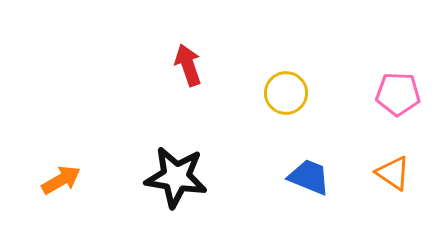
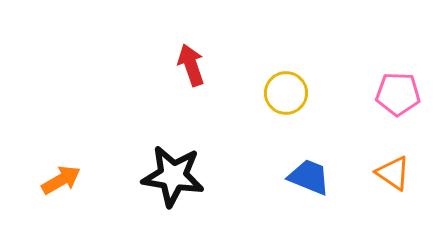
red arrow: moved 3 px right
black star: moved 3 px left, 1 px up
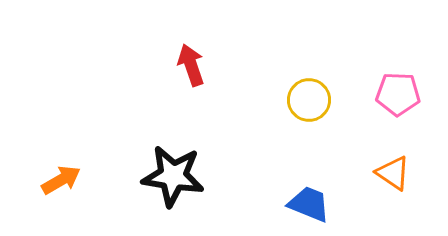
yellow circle: moved 23 px right, 7 px down
blue trapezoid: moved 27 px down
